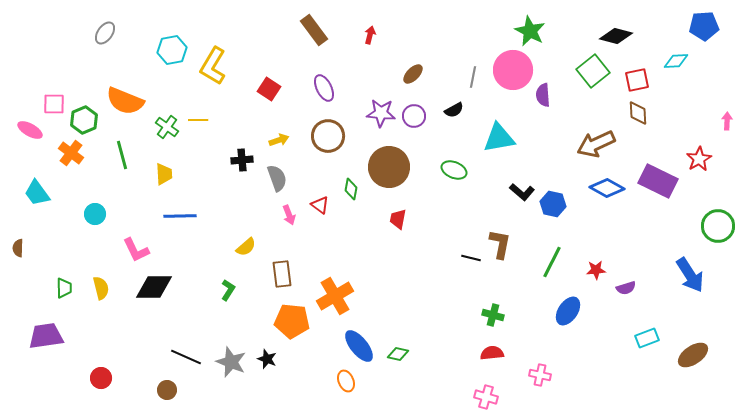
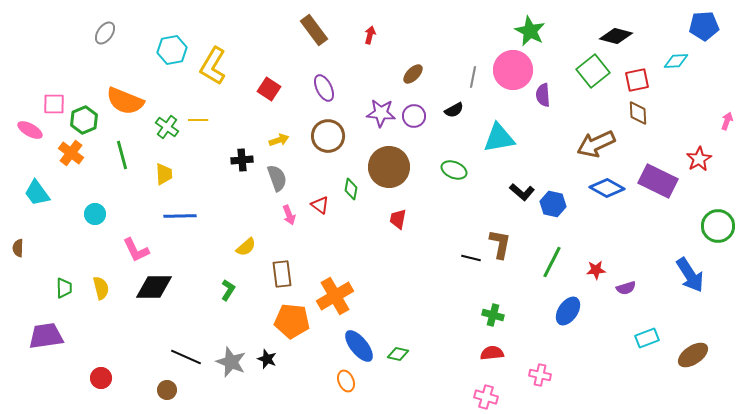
pink arrow at (727, 121): rotated 18 degrees clockwise
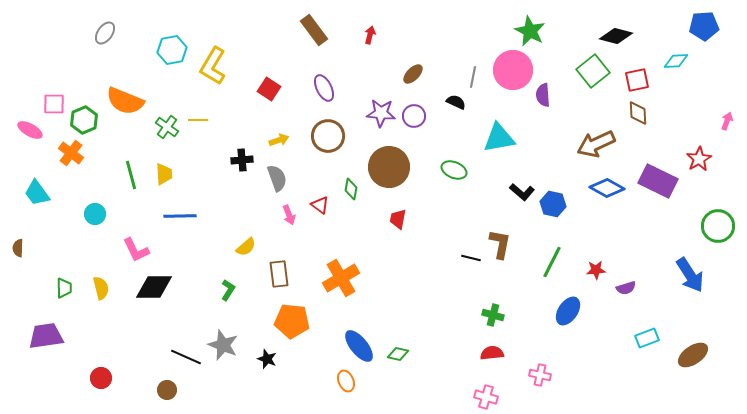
black semicircle at (454, 110): moved 2 px right, 8 px up; rotated 126 degrees counterclockwise
green line at (122, 155): moved 9 px right, 20 px down
brown rectangle at (282, 274): moved 3 px left
orange cross at (335, 296): moved 6 px right, 18 px up
gray star at (231, 362): moved 8 px left, 17 px up
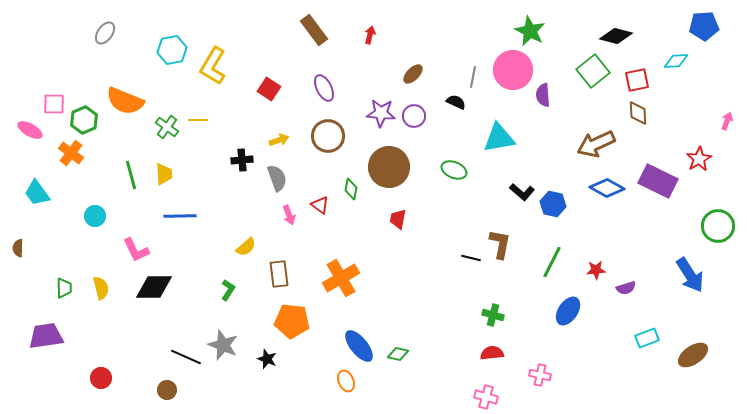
cyan circle at (95, 214): moved 2 px down
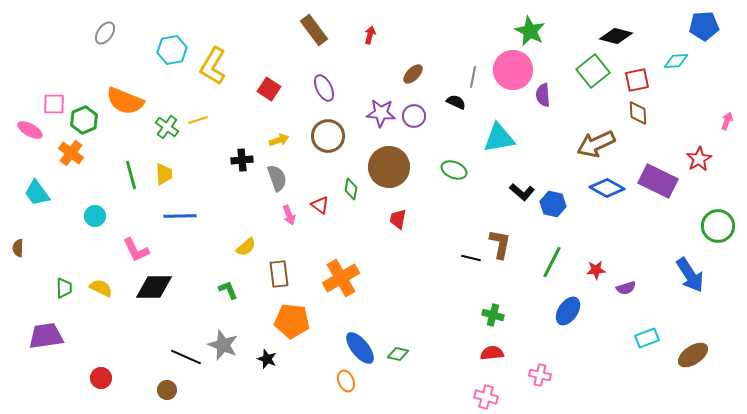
yellow line at (198, 120): rotated 18 degrees counterclockwise
yellow semicircle at (101, 288): rotated 50 degrees counterclockwise
green L-shape at (228, 290): rotated 55 degrees counterclockwise
blue ellipse at (359, 346): moved 1 px right, 2 px down
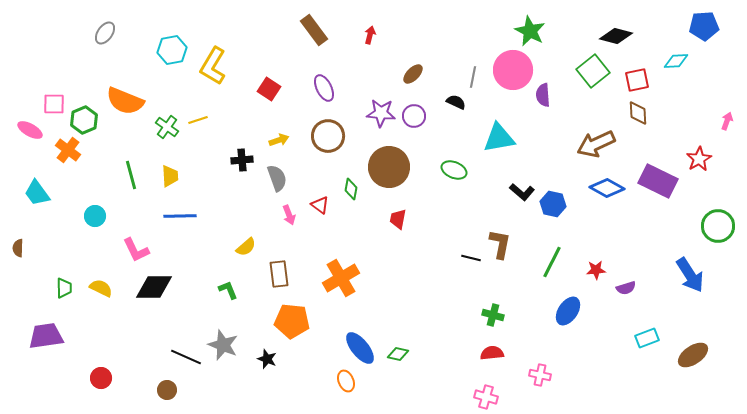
orange cross at (71, 153): moved 3 px left, 3 px up
yellow trapezoid at (164, 174): moved 6 px right, 2 px down
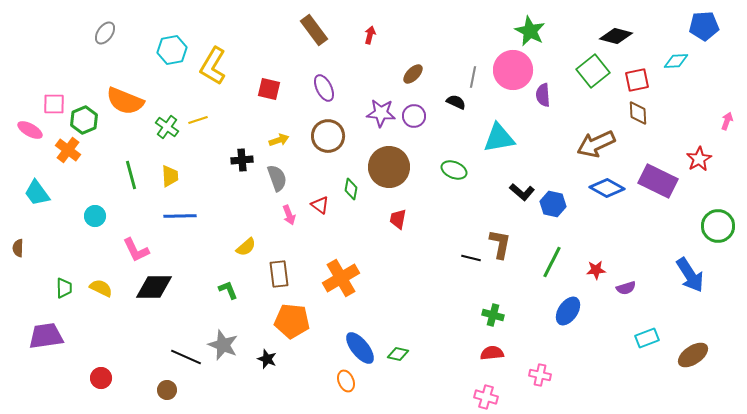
red square at (269, 89): rotated 20 degrees counterclockwise
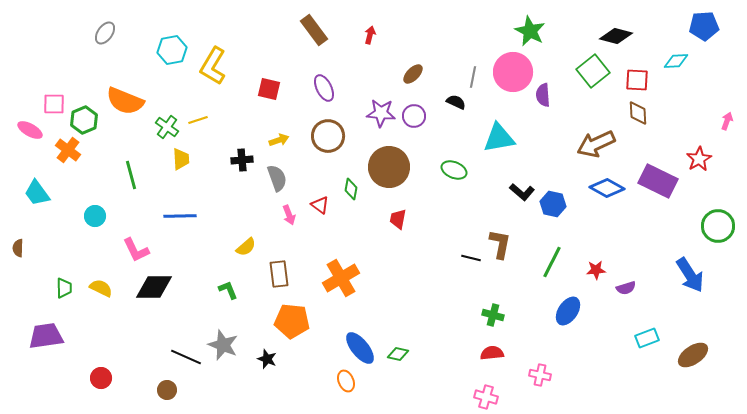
pink circle at (513, 70): moved 2 px down
red square at (637, 80): rotated 15 degrees clockwise
yellow trapezoid at (170, 176): moved 11 px right, 17 px up
